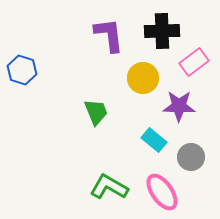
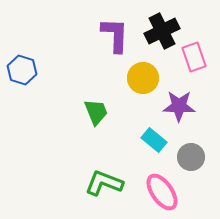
black cross: rotated 24 degrees counterclockwise
purple L-shape: moved 6 px right; rotated 9 degrees clockwise
pink rectangle: moved 5 px up; rotated 72 degrees counterclockwise
green L-shape: moved 5 px left, 4 px up; rotated 9 degrees counterclockwise
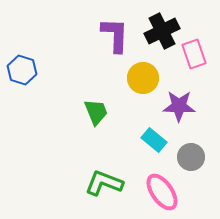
pink rectangle: moved 3 px up
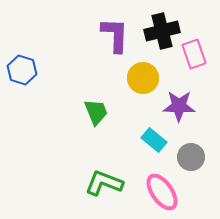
black cross: rotated 12 degrees clockwise
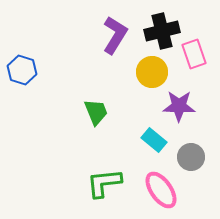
purple L-shape: rotated 30 degrees clockwise
yellow circle: moved 9 px right, 6 px up
green L-shape: rotated 27 degrees counterclockwise
pink ellipse: moved 1 px left, 2 px up
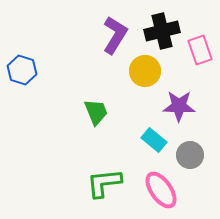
pink rectangle: moved 6 px right, 4 px up
yellow circle: moved 7 px left, 1 px up
gray circle: moved 1 px left, 2 px up
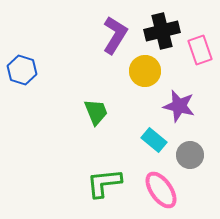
purple star: rotated 12 degrees clockwise
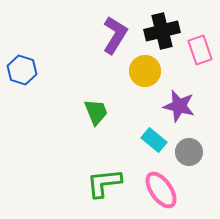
gray circle: moved 1 px left, 3 px up
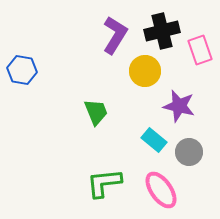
blue hexagon: rotated 8 degrees counterclockwise
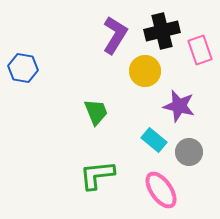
blue hexagon: moved 1 px right, 2 px up
green L-shape: moved 7 px left, 8 px up
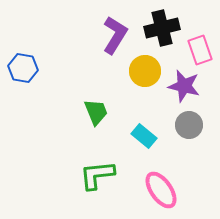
black cross: moved 3 px up
purple star: moved 5 px right, 20 px up
cyan rectangle: moved 10 px left, 4 px up
gray circle: moved 27 px up
